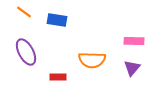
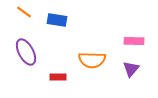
purple triangle: moved 1 px left, 1 px down
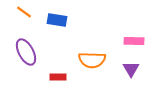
purple triangle: rotated 12 degrees counterclockwise
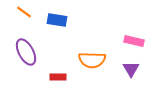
pink rectangle: rotated 12 degrees clockwise
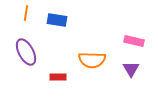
orange line: moved 2 px right, 1 px down; rotated 63 degrees clockwise
